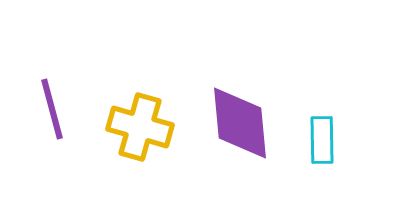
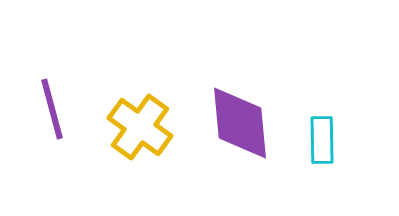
yellow cross: rotated 20 degrees clockwise
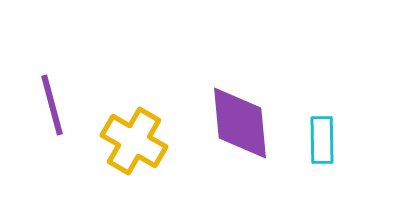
purple line: moved 4 px up
yellow cross: moved 6 px left, 14 px down; rotated 6 degrees counterclockwise
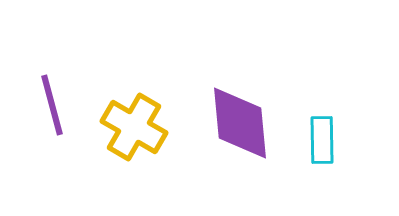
yellow cross: moved 14 px up
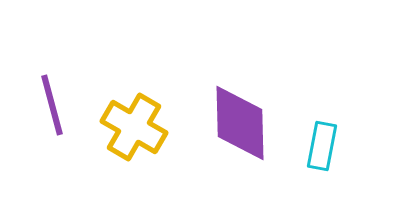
purple diamond: rotated 4 degrees clockwise
cyan rectangle: moved 6 px down; rotated 12 degrees clockwise
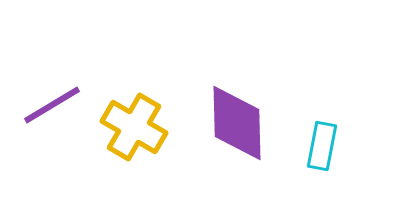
purple line: rotated 74 degrees clockwise
purple diamond: moved 3 px left
